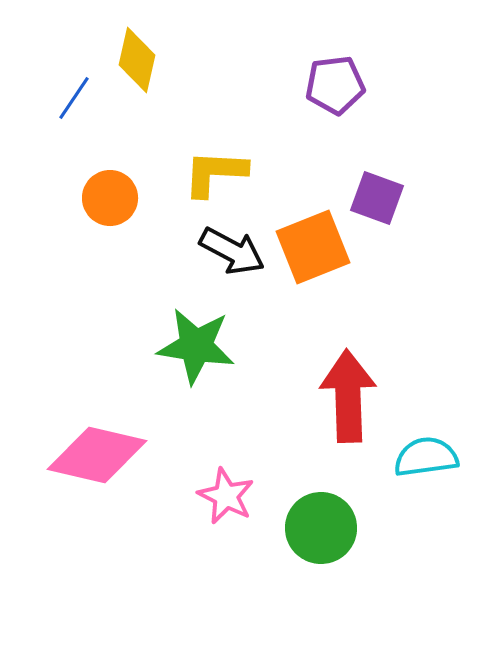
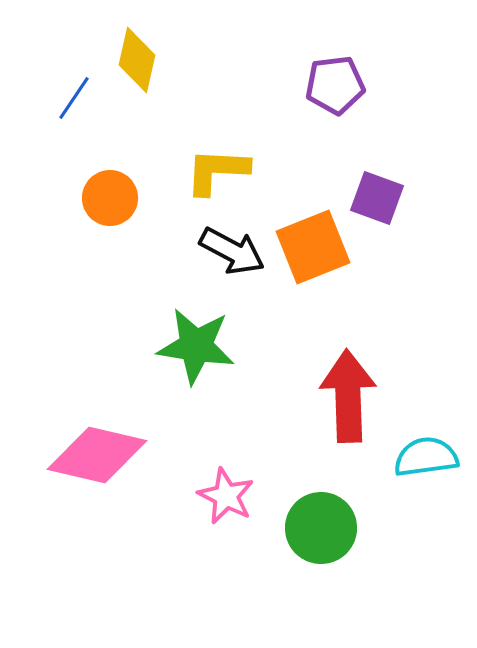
yellow L-shape: moved 2 px right, 2 px up
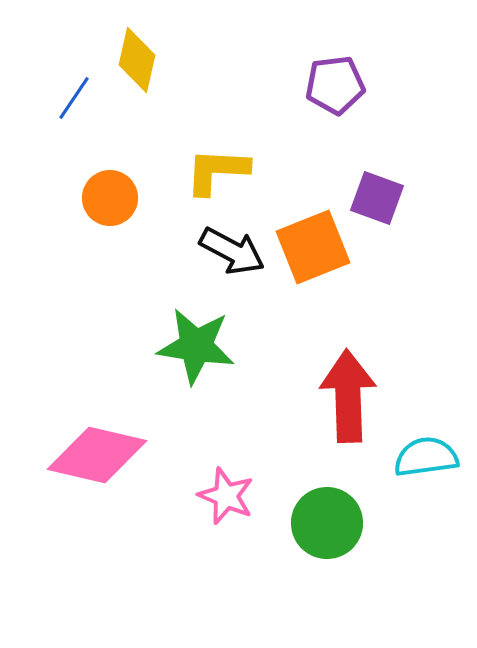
pink star: rotated 4 degrees counterclockwise
green circle: moved 6 px right, 5 px up
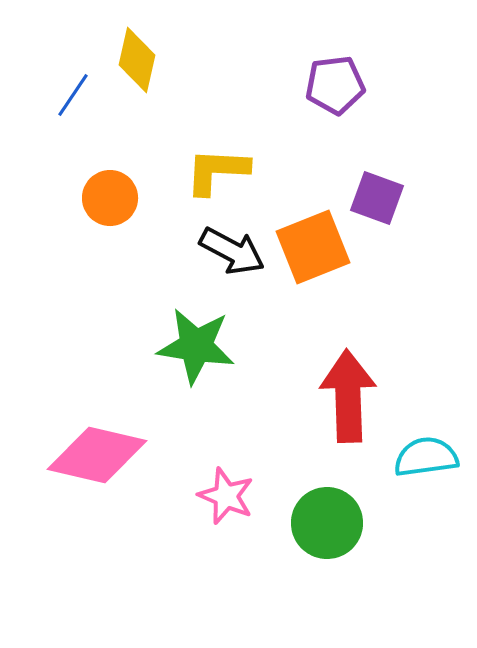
blue line: moved 1 px left, 3 px up
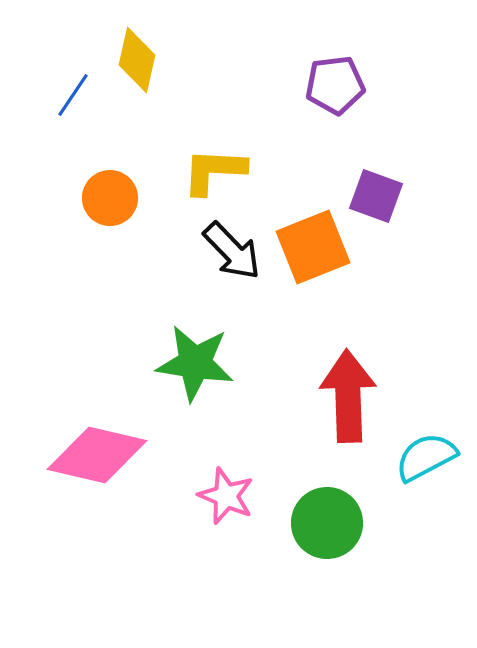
yellow L-shape: moved 3 px left
purple square: moved 1 px left, 2 px up
black arrow: rotated 18 degrees clockwise
green star: moved 1 px left, 17 px down
cyan semicircle: rotated 20 degrees counterclockwise
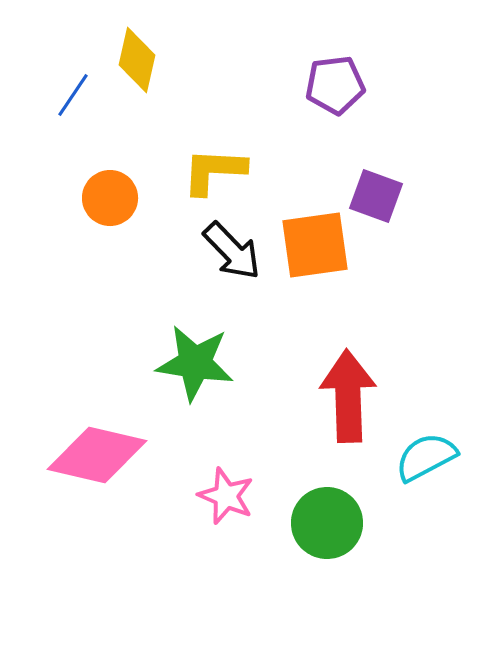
orange square: moved 2 px right, 2 px up; rotated 14 degrees clockwise
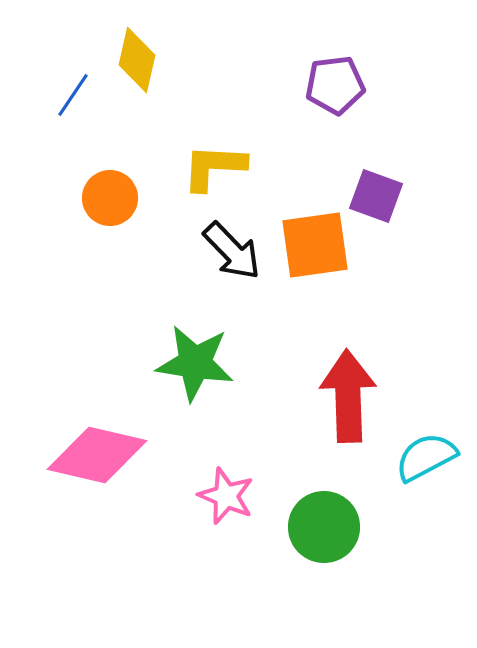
yellow L-shape: moved 4 px up
green circle: moved 3 px left, 4 px down
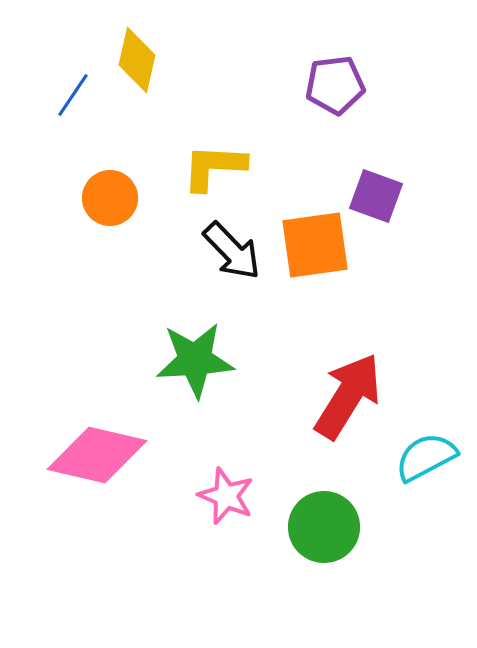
green star: moved 3 px up; rotated 12 degrees counterclockwise
red arrow: rotated 34 degrees clockwise
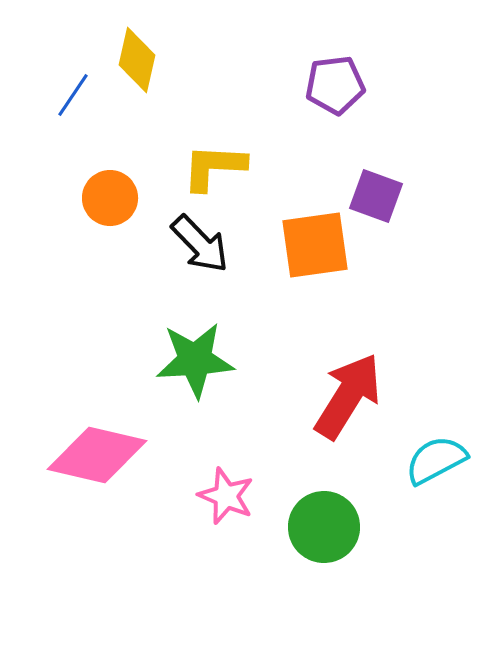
black arrow: moved 32 px left, 7 px up
cyan semicircle: moved 10 px right, 3 px down
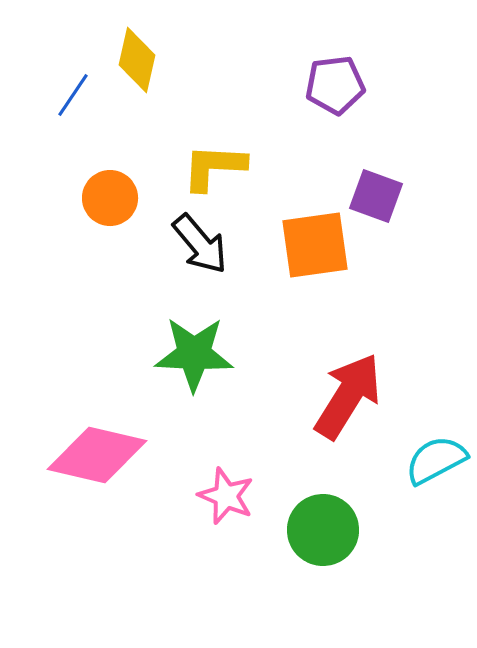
black arrow: rotated 4 degrees clockwise
green star: moved 1 px left, 6 px up; rotated 6 degrees clockwise
green circle: moved 1 px left, 3 px down
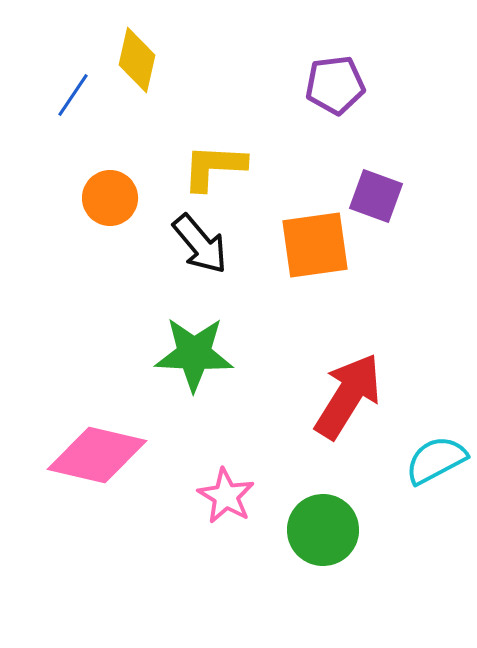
pink star: rotated 8 degrees clockwise
